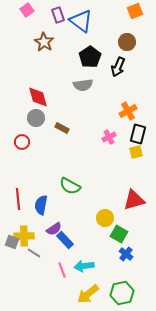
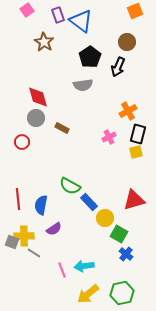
blue rectangle: moved 24 px right, 38 px up
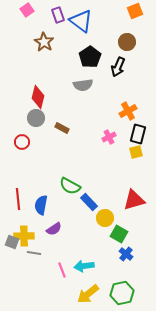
red diamond: rotated 30 degrees clockwise
gray line: rotated 24 degrees counterclockwise
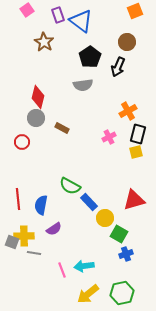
blue cross: rotated 32 degrees clockwise
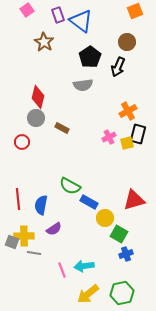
yellow square: moved 9 px left, 9 px up
blue rectangle: rotated 18 degrees counterclockwise
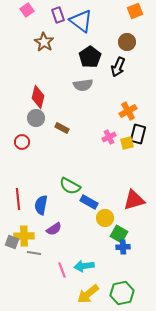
blue cross: moved 3 px left, 7 px up; rotated 16 degrees clockwise
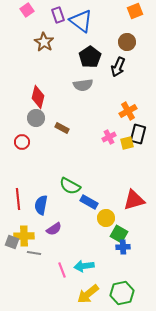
yellow circle: moved 1 px right
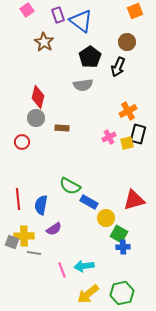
brown rectangle: rotated 24 degrees counterclockwise
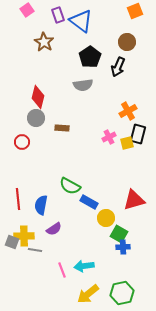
gray line: moved 1 px right, 3 px up
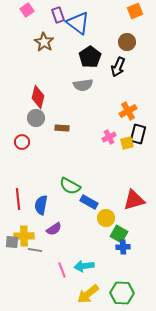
blue triangle: moved 3 px left, 2 px down
gray square: rotated 16 degrees counterclockwise
green hexagon: rotated 15 degrees clockwise
